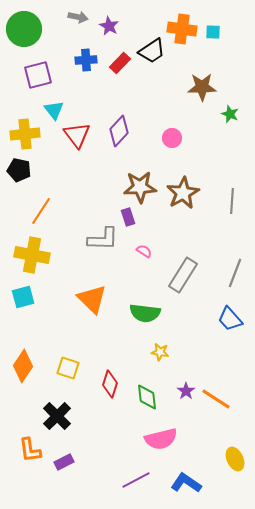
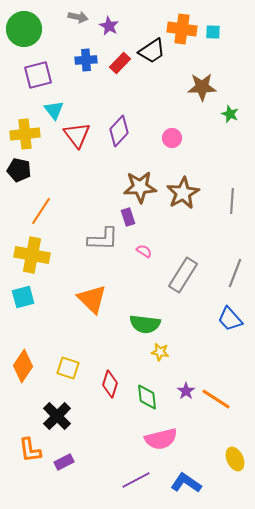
green semicircle at (145, 313): moved 11 px down
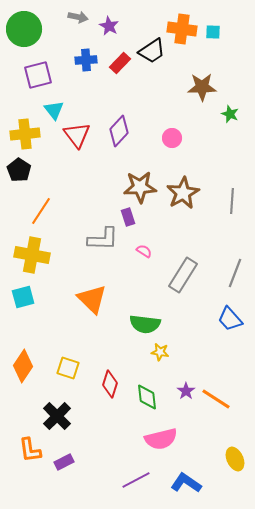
black pentagon at (19, 170): rotated 20 degrees clockwise
